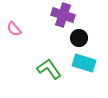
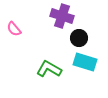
purple cross: moved 1 px left, 1 px down
cyan rectangle: moved 1 px right, 1 px up
green L-shape: rotated 25 degrees counterclockwise
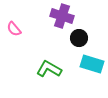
cyan rectangle: moved 7 px right, 2 px down
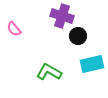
black circle: moved 1 px left, 2 px up
cyan rectangle: rotated 30 degrees counterclockwise
green L-shape: moved 3 px down
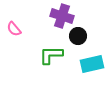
green L-shape: moved 2 px right, 17 px up; rotated 30 degrees counterclockwise
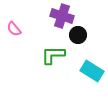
black circle: moved 1 px up
green L-shape: moved 2 px right
cyan rectangle: moved 7 px down; rotated 45 degrees clockwise
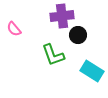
purple cross: rotated 25 degrees counterclockwise
green L-shape: rotated 110 degrees counterclockwise
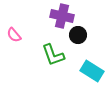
purple cross: rotated 20 degrees clockwise
pink semicircle: moved 6 px down
